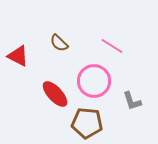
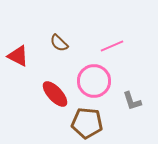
pink line: rotated 55 degrees counterclockwise
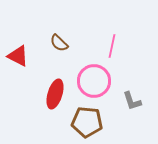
pink line: rotated 55 degrees counterclockwise
red ellipse: rotated 60 degrees clockwise
brown pentagon: moved 1 px up
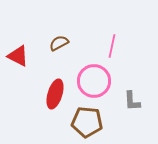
brown semicircle: rotated 108 degrees clockwise
gray L-shape: rotated 15 degrees clockwise
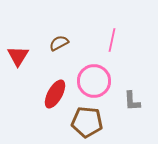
pink line: moved 6 px up
red triangle: rotated 35 degrees clockwise
red ellipse: rotated 12 degrees clockwise
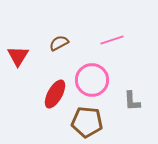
pink line: rotated 60 degrees clockwise
pink circle: moved 2 px left, 1 px up
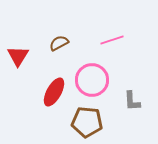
red ellipse: moved 1 px left, 2 px up
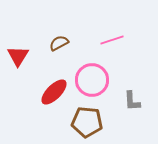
red ellipse: rotated 16 degrees clockwise
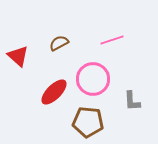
red triangle: rotated 20 degrees counterclockwise
pink circle: moved 1 px right, 1 px up
brown pentagon: moved 1 px right
